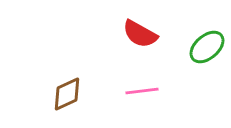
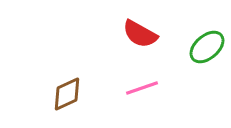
pink line: moved 3 px up; rotated 12 degrees counterclockwise
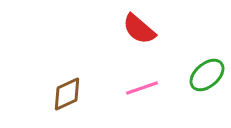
red semicircle: moved 1 px left, 5 px up; rotated 12 degrees clockwise
green ellipse: moved 28 px down
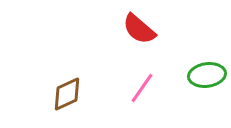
green ellipse: rotated 33 degrees clockwise
pink line: rotated 36 degrees counterclockwise
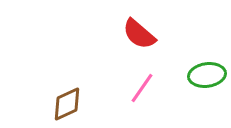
red semicircle: moved 5 px down
brown diamond: moved 10 px down
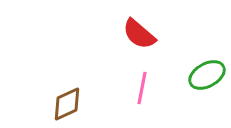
green ellipse: rotated 21 degrees counterclockwise
pink line: rotated 24 degrees counterclockwise
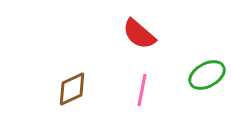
pink line: moved 2 px down
brown diamond: moved 5 px right, 15 px up
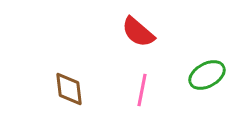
red semicircle: moved 1 px left, 2 px up
brown diamond: moved 3 px left; rotated 72 degrees counterclockwise
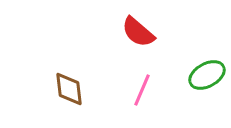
pink line: rotated 12 degrees clockwise
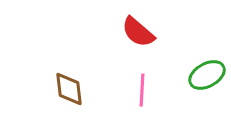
pink line: rotated 20 degrees counterclockwise
